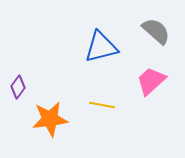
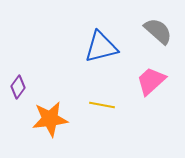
gray semicircle: moved 2 px right
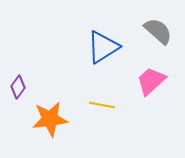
blue triangle: moved 2 px right; rotated 18 degrees counterclockwise
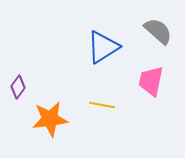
pink trapezoid: rotated 36 degrees counterclockwise
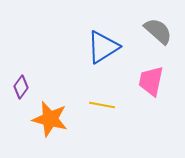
purple diamond: moved 3 px right
orange star: rotated 21 degrees clockwise
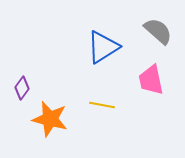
pink trapezoid: moved 1 px up; rotated 24 degrees counterclockwise
purple diamond: moved 1 px right, 1 px down
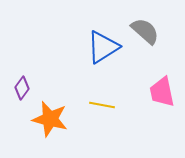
gray semicircle: moved 13 px left
pink trapezoid: moved 11 px right, 12 px down
